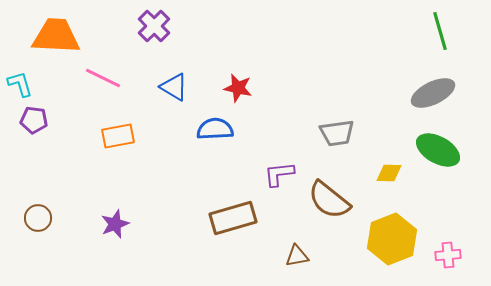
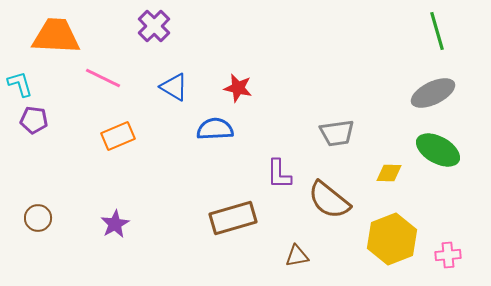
green line: moved 3 px left
orange rectangle: rotated 12 degrees counterclockwise
purple L-shape: rotated 84 degrees counterclockwise
purple star: rotated 8 degrees counterclockwise
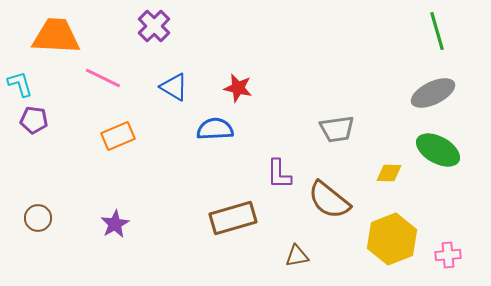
gray trapezoid: moved 4 px up
